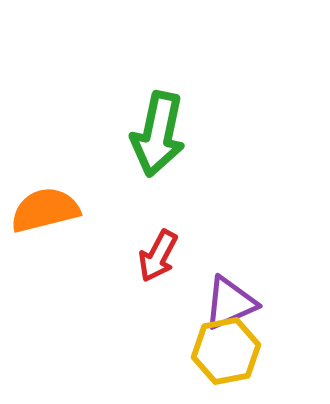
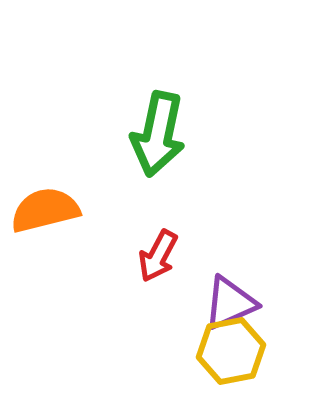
yellow hexagon: moved 5 px right
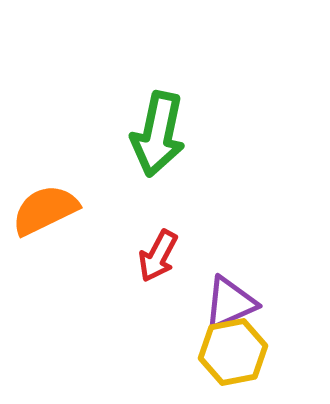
orange semicircle: rotated 12 degrees counterclockwise
yellow hexagon: moved 2 px right, 1 px down
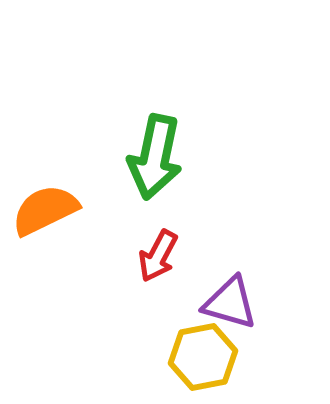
green arrow: moved 3 px left, 23 px down
purple triangle: rotated 40 degrees clockwise
yellow hexagon: moved 30 px left, 5 px down
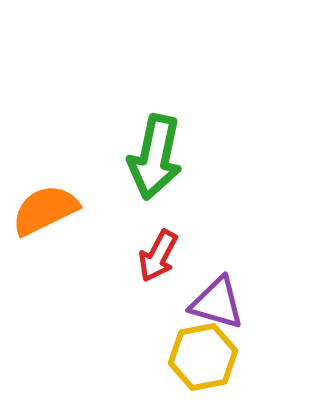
purple triangle: moved 13 px left
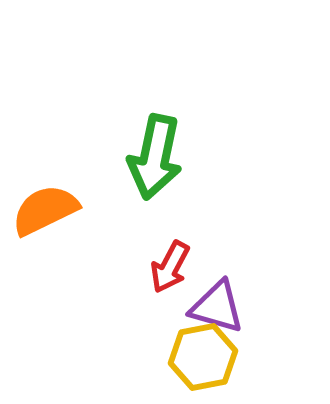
red arrow: moved 12 px right, 11 px down
purple triangle: moved 4 px down
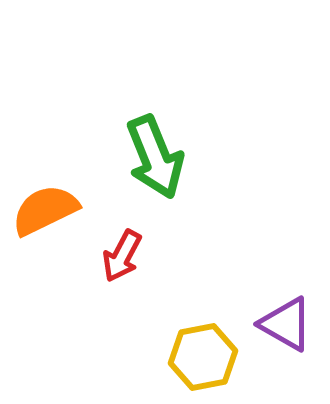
green arrow: rotated 34 degrees counterclockwise
red arrow: moved 48 px left, 11 px up
purple triangle: moved 69 px right, 17 px down; rotated 14 degrees clockwise
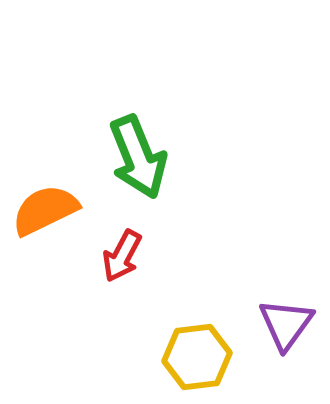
green arrow: moved 17 px left
purple triangle: rotated 36 degrees clockwise
yellow hexagon: moved 6 px left; rotated 4 degrees clockwise
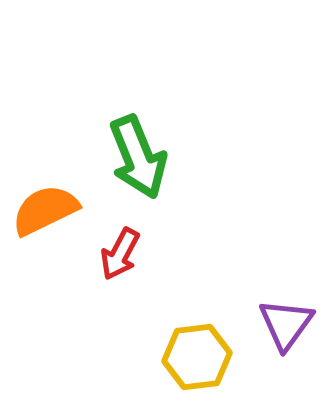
red arrow: moved 2 px left, 2 px up
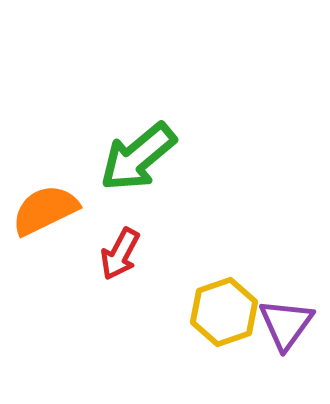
green arrow: rotated 72 degrees clockwise
yellow hexagon: moved 27 px right, 45 px up; rotated 12 degrees counterclockwise
